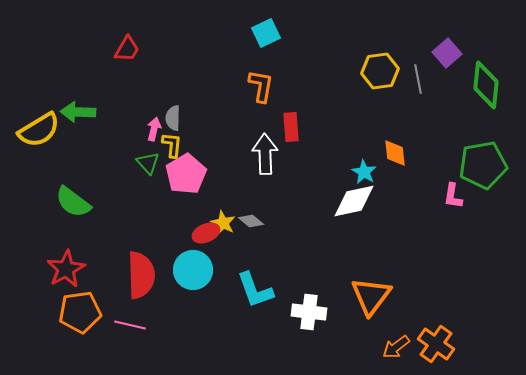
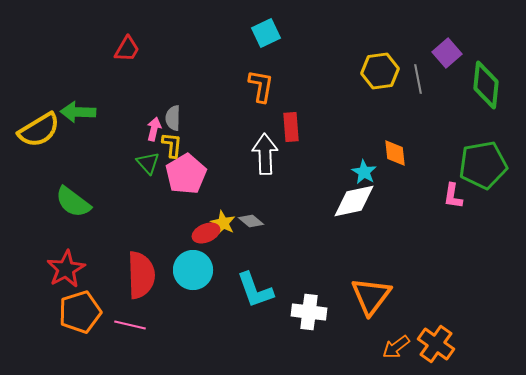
orange pentagon: rotated 9 degrees counterclockwise
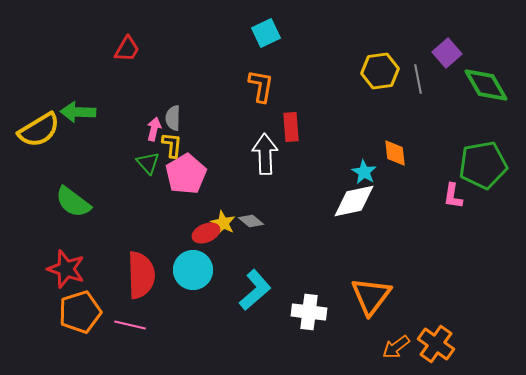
green diamond: rotated 36 degrees counterclockwise
red star: rotated 24 degrees counterclockwise
cyan L-shape: rotated 111 degrees counterclockwise
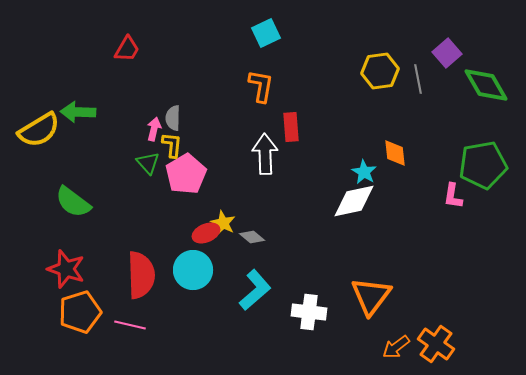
gray diamond: moved 1 px right, 16 px down
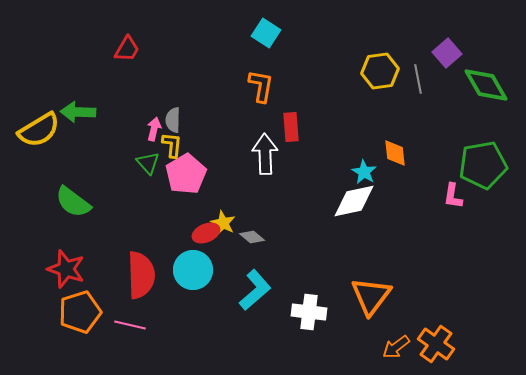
cyan square: rotated 32 degrees counterclockwise
gray semicircle: moved 2 px down
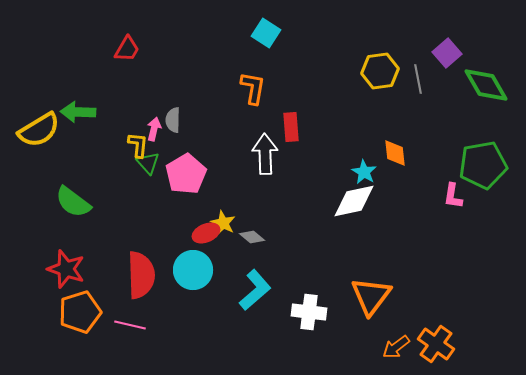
orange L-shape: moved 8 px left, 2 px down
yellow L-shape: moved 34 px left
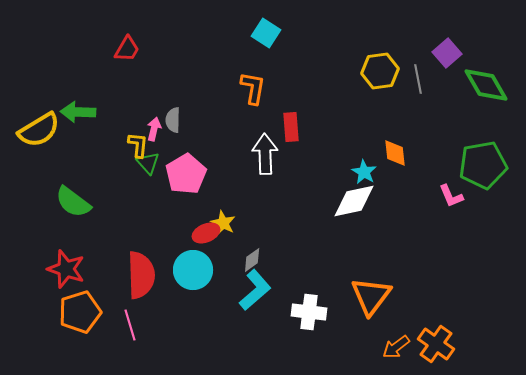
pink L-shape: moved 2 px left; rotated 32 degrees counterclockwise
gray diamond: moved 23 px down; rotated 75 degrees counterclockwise
pink line: rotated 60 degrees clockwise
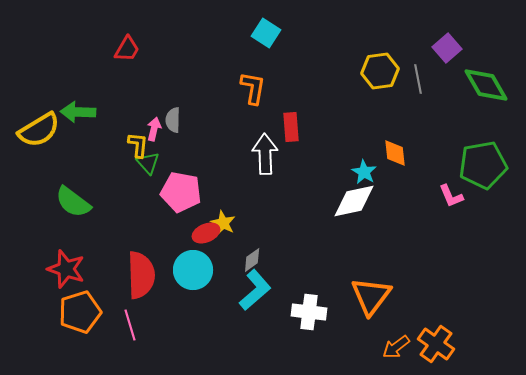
purple square: moved 5 px up
pink pentagon: moved 5 px left, 18 px down; rotated 30 degrees counterclockwise
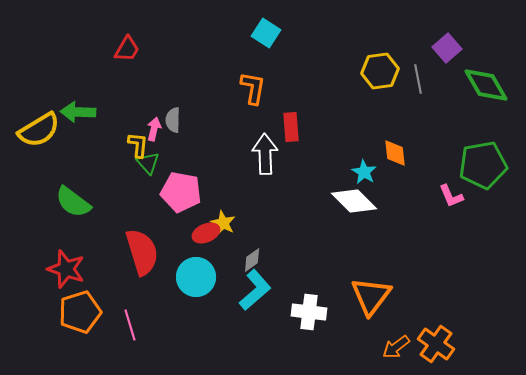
white diamond: rotated 57 degrees clockwise
cyan circle: moved 3 px right, 7 px down
red semicircle: moved 1 px right, 23 px up; rotated 15 degrees counterclockwise
